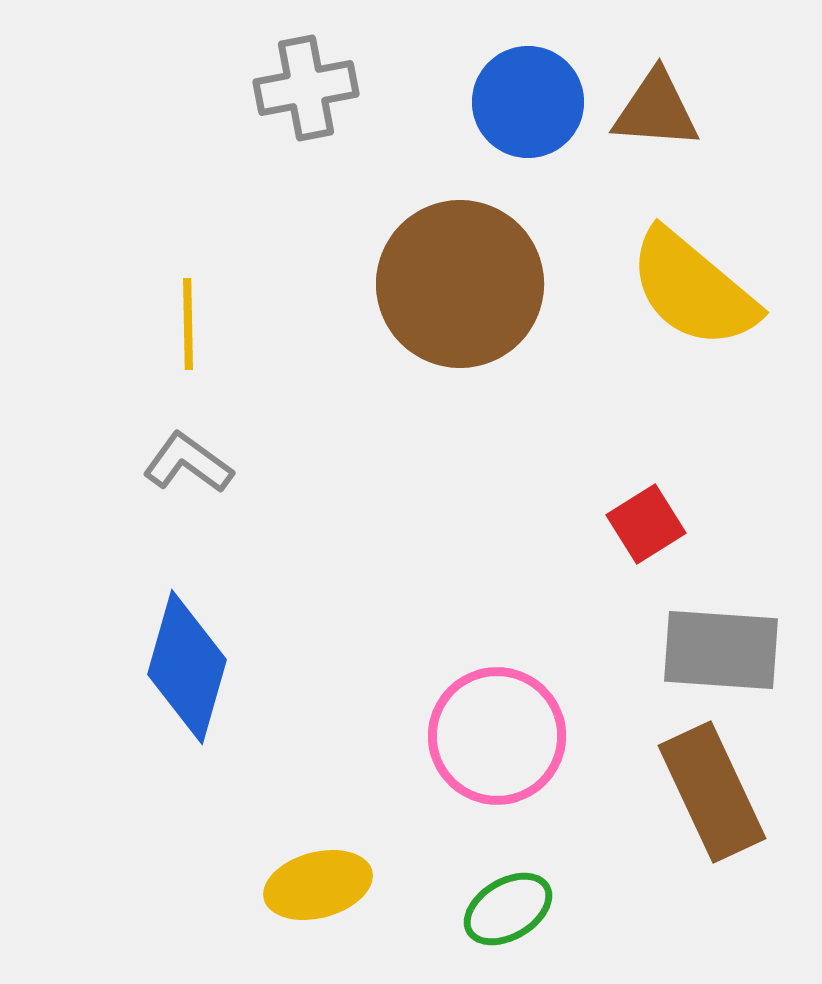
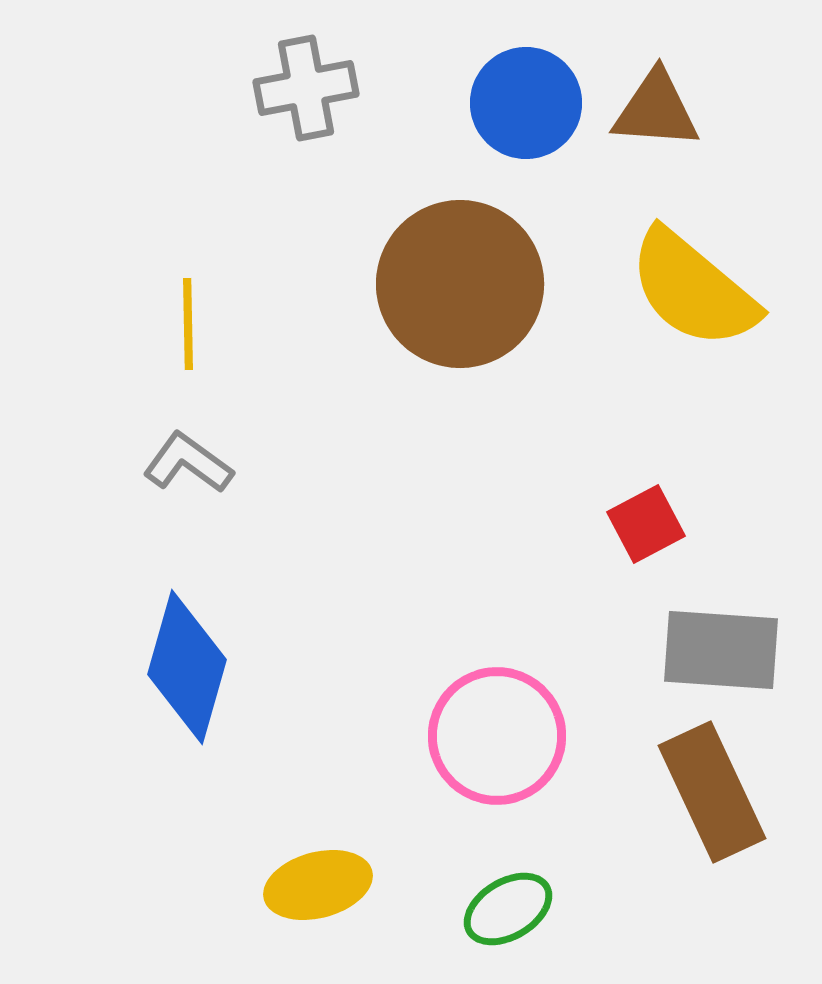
blue circle: moved 2 px left, 1 px down
red square: rotated 4 degrees clockwise
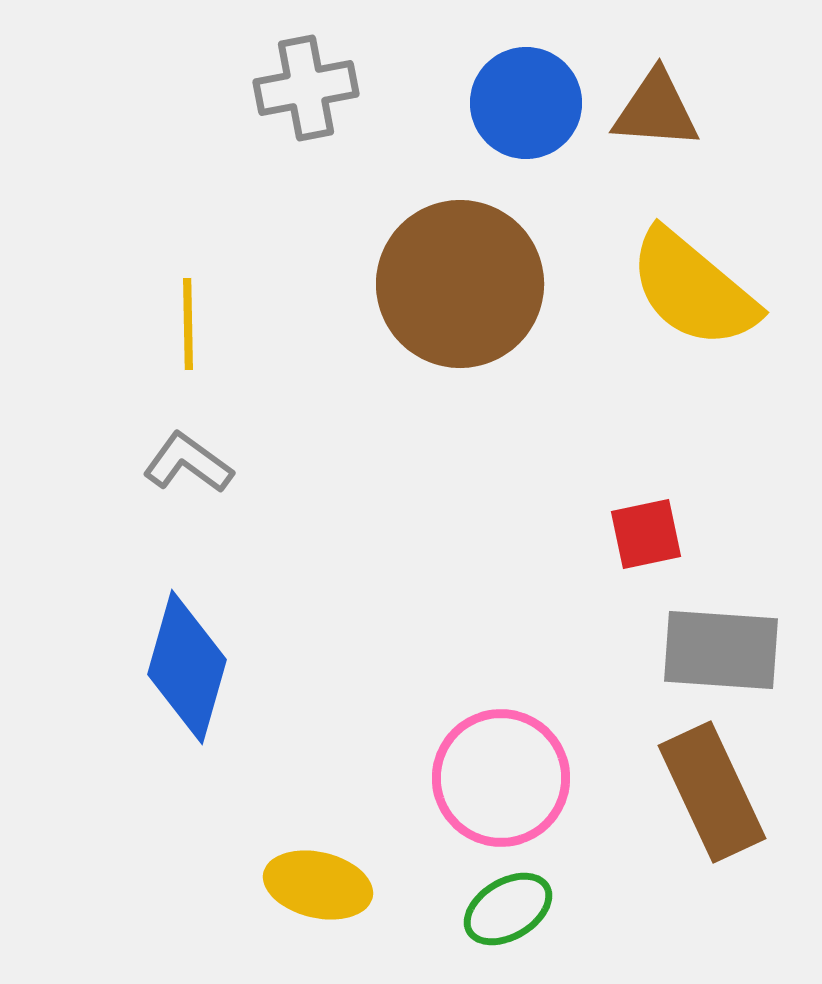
red square: moved 10 px down; rotated 16 degrees clockwise
pink circle: moved 4 px right, 42 px down
yellow ellipse: rotated 28 degrees clockwise
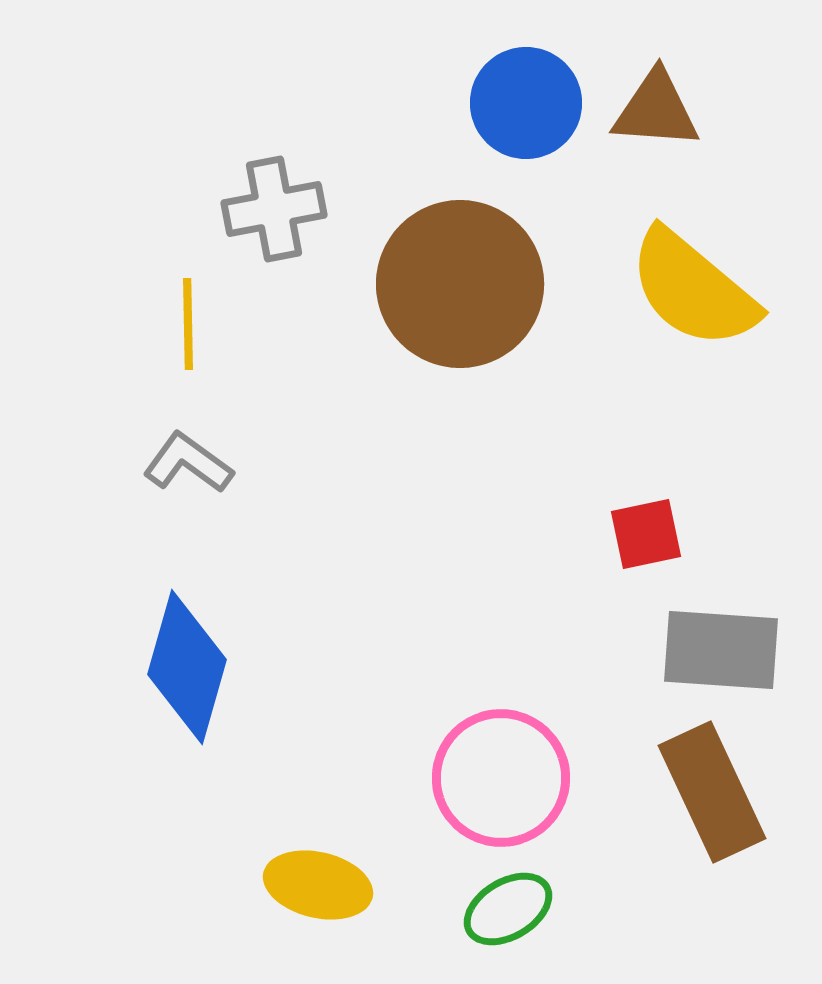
gray cross: moved 32 px left, 121 px down
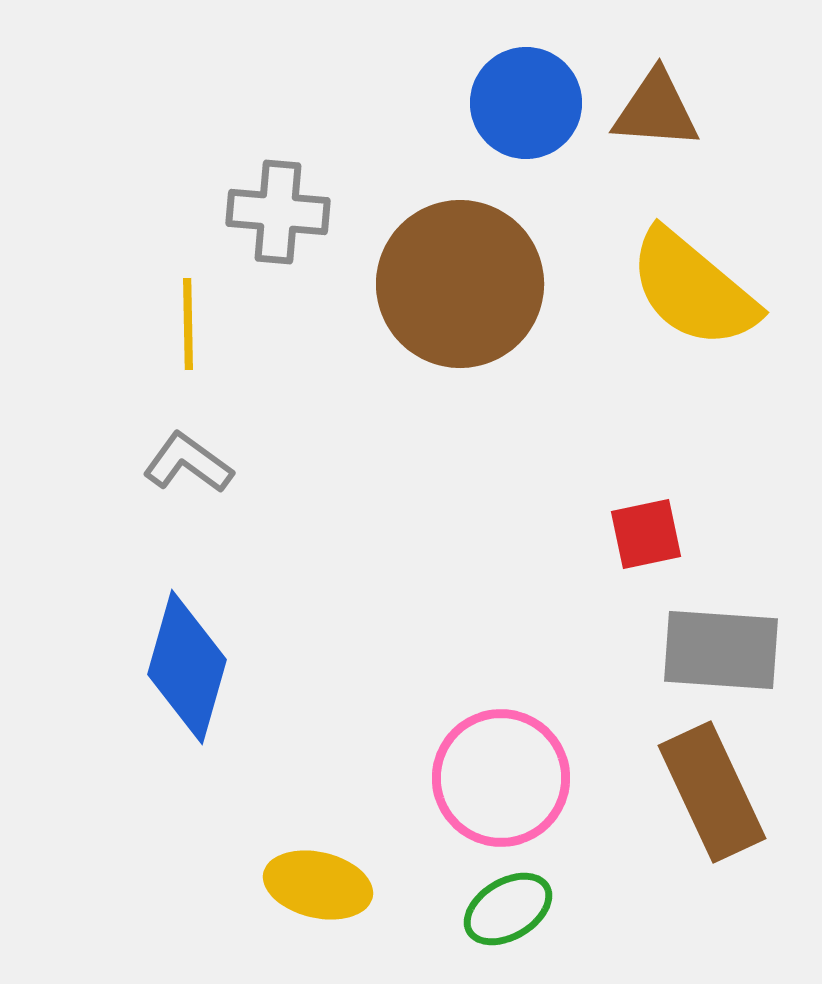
gray cross: moved 4 px right, 3 px down; rotated 16 degrees clockwise
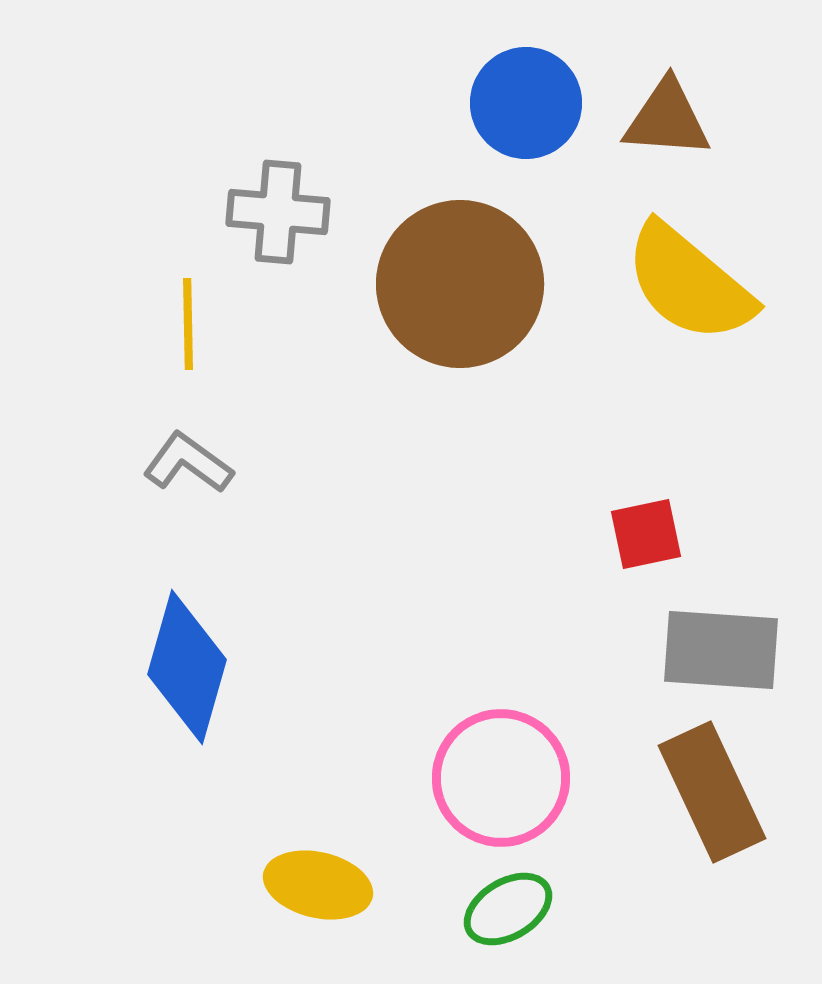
brown triangle: moved 11 px right, 9 px down
yellow semicircle: moved 4 px left, 6 px up
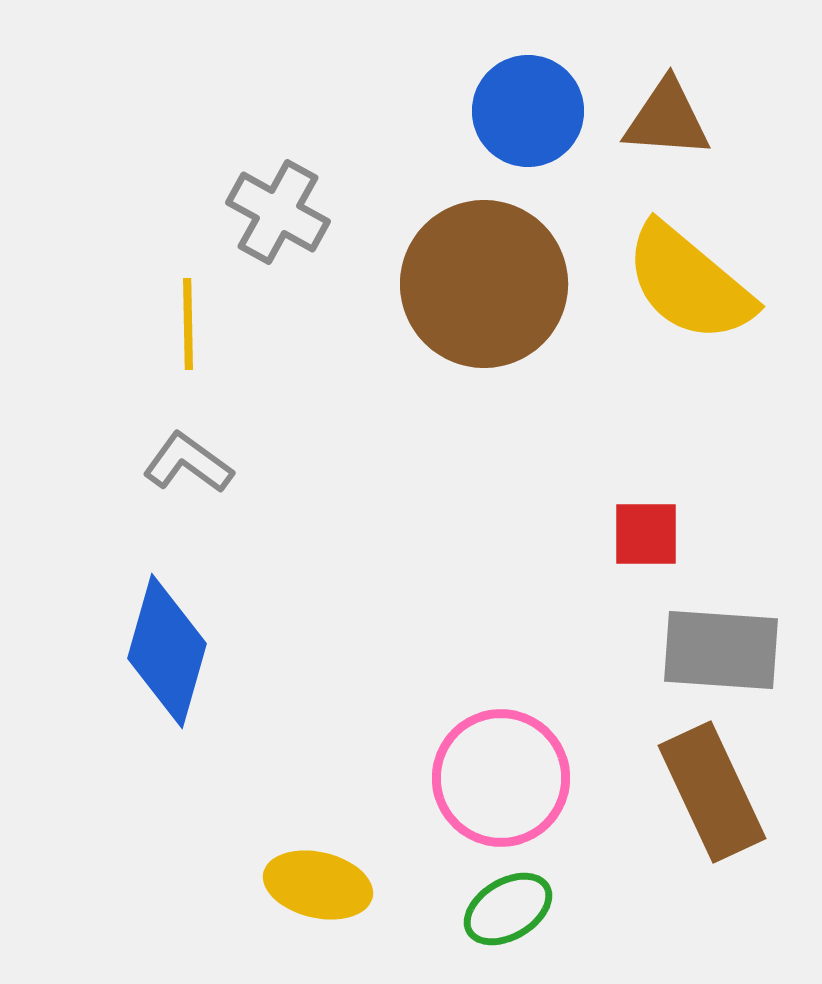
blue circle: moved 2 px right, 8 px down
gray cross: rotated 24 degrees clockwise
brown circle: moved 24 px right
red square: rotated 12 degrees clockwise
blue diamond: moved 20 px left, 16 px up
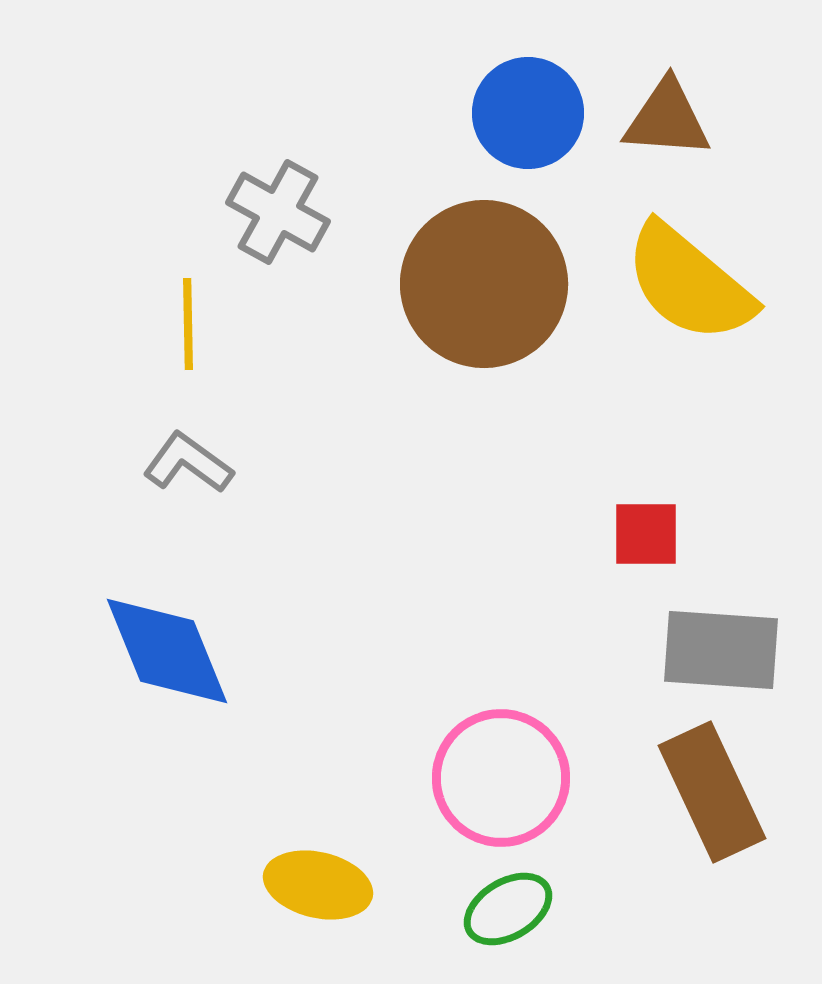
blue circle: moved 2 px down
blue diamond: rotated 38 degrees counterclockwise
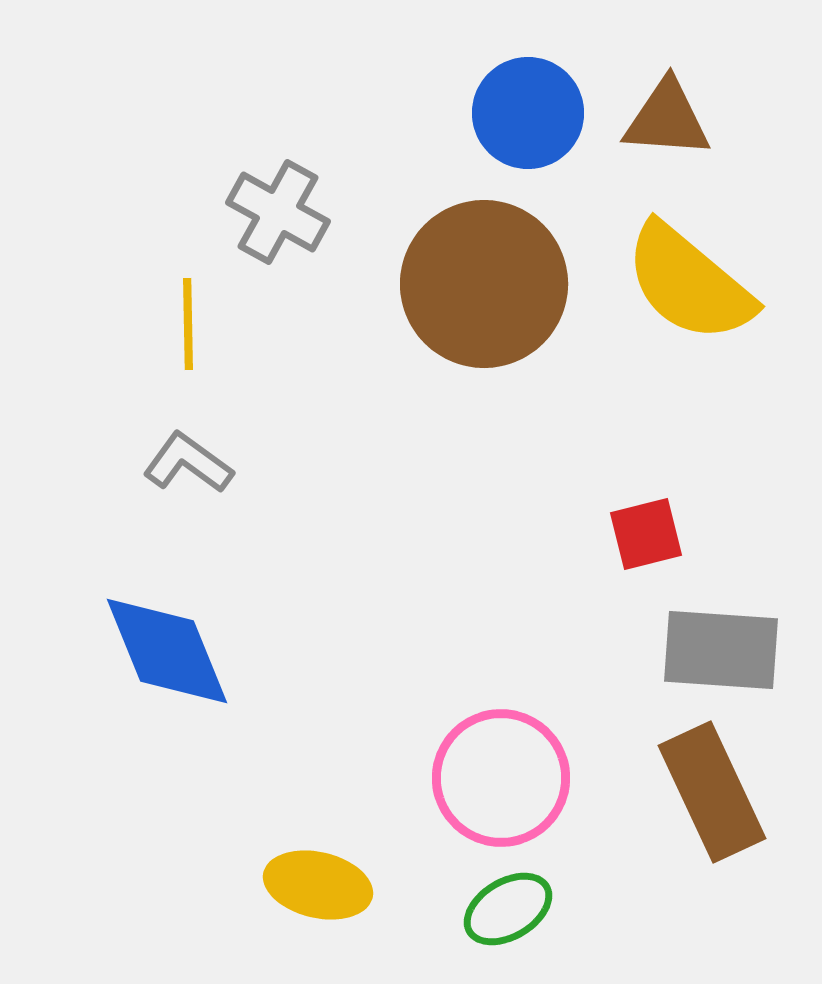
red square: rotated 14 degrees counterclockwise
